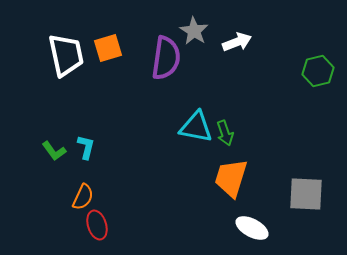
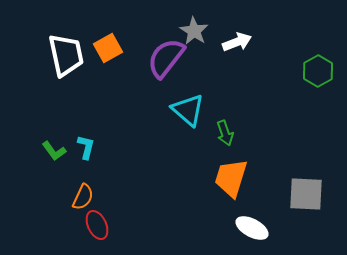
orange square: rotated 12 degrees counterclockwise
purple semicircle: rotated 150 degrees counterclockwise
green hexagon: rotated 16 degrees counterclockwise
cyan triangle: moved 8 px left, 17 px up; rotated 30 degrees clockwise
red ellipse: rotated 8 degrees counterclockwise
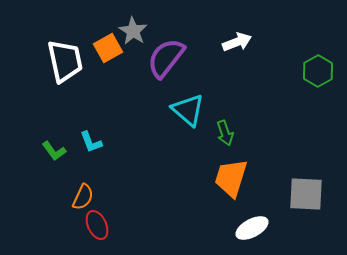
gray star: moved 61 px left
white trapezoid: moved 1 px left, 6 px down
cyan L-shape: moved 5 px right, 5 px up; rotated 145 degrees clockwise
white ellipse: rotated 56 degrees counterclockwise
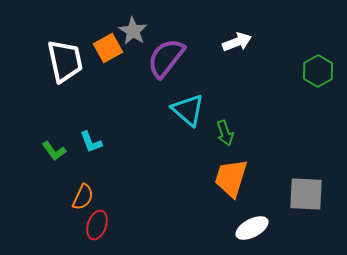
red ellipse: rotated 44 degrees clockwise
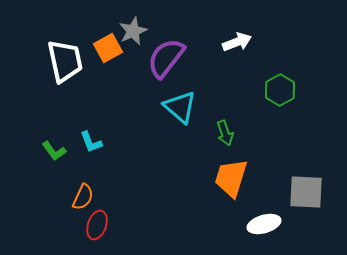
gray star: rotated 16 degrees clockwise
green hexagon: moved 38 px left, 19 px down
cyan triangle: moved 8 px left, 3 px up
gray square: moved 2 px up
white ellipse: moved 12 px right, 4 px up; rotated 12 degrees clockwise
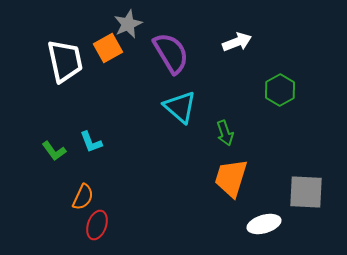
gray star: moved 5 px left, 7 px up
purple semicircle: moved 5 px right, 5 px up; rotated 111 degrees clockwise
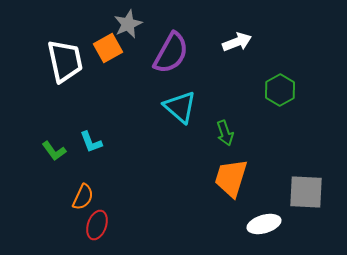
purple semicircle: rotated 60 degrees clockwise
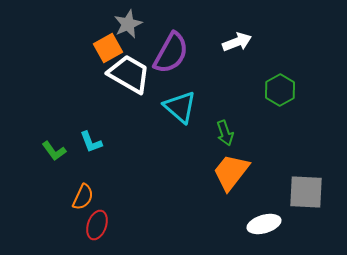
white trapezoid: moved 64 px right, 13 px down; rotated 48 degrees counterclockwise
orange trapezoid: moved 6 px up; rotated 21 degrees clockwise
